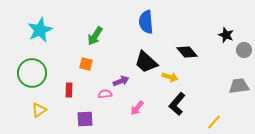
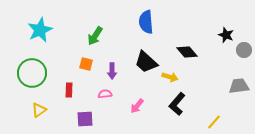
purple arrow: moved 9 px left, 10 px up; rotated 112 degrees clockwise
pink arrow: moved 2 px up
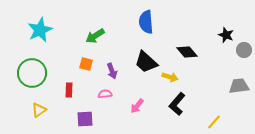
green arrow: rotated 24 degrees clockwise
purple arrow: rotated 21 degrees counterclockwise
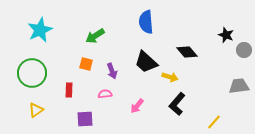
yellow triangle: moved 3 px left
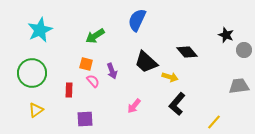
blue semicircle: moved 9 px left, 2 px up; rotated 30 degrees clockwise
pink semicircle: moved 12 px left, 13 px up; rotated 56 degrees clockwise
pink arrow: moved 3 px left
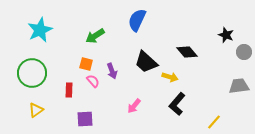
gray circle: moved 2 px down
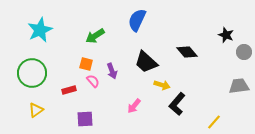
yellow arrow: moved 8 px left, 8 px down
red rectangle: rotated 72 degrees clockwise
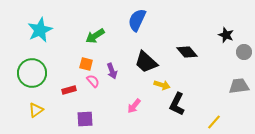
black L-shape: rotated 15 degrees counterclockwise
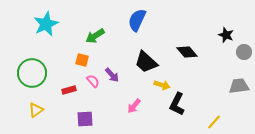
cyan star: moved 6 px right, 6 px up
orange square: moved 4 px left, 4 px up
purple arrow: moved 4 px down; rotated 21 degrees counterclockwise
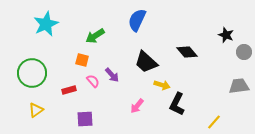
pink arrow: moved 3 px right
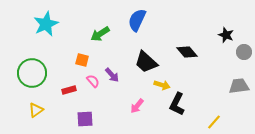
green arrow: moved 5 px right, 2 px up
